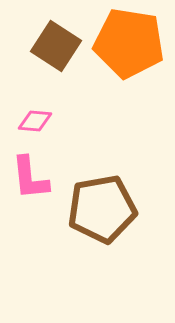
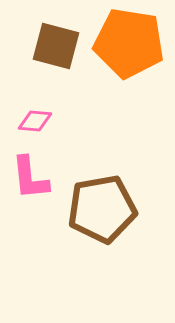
brown square: rotated 18 degrees counterclockwise
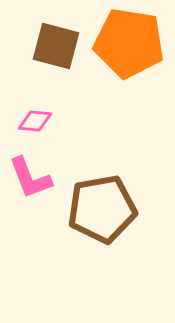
pink L-shape: rotated 15 degrees counterclockwise
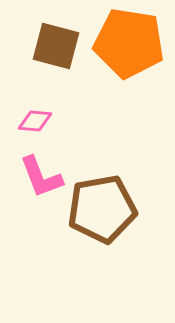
pink L-shape: moved 11 px right, 1 px up
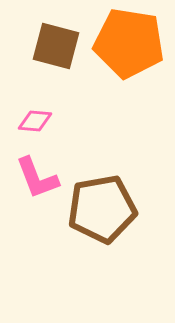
pink L-shape: moved 4 px left, 1 px down
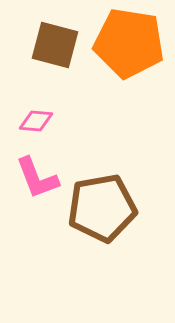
brown square: moved 1 px left, 1 px up
pink diamond: moved 1 px right
brown pentagon: moved 1 px up
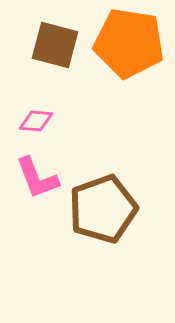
brown pentagon: moved 1 px right, 1 px down; rotated 10 degrees counterclockwise
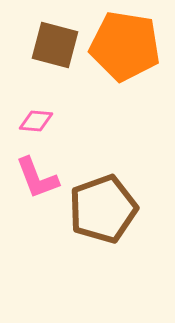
orange pentagon: moved 4 px left, 3 px down
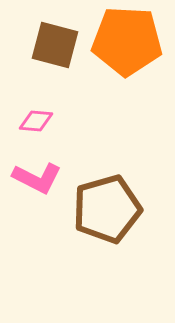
orange pentagon: moved 2 px right, 5 px up; rotated 6 degrees counterclockwise
pink L-shape: rotated 42 degrees counterclockwise
brown pentagon: moved 4 px right; rotated 4 degrees clockwise
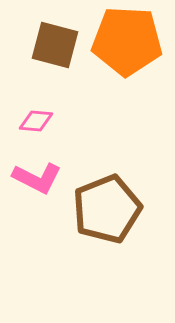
brown pentagon: rotated 6 degrees counterclockwise
